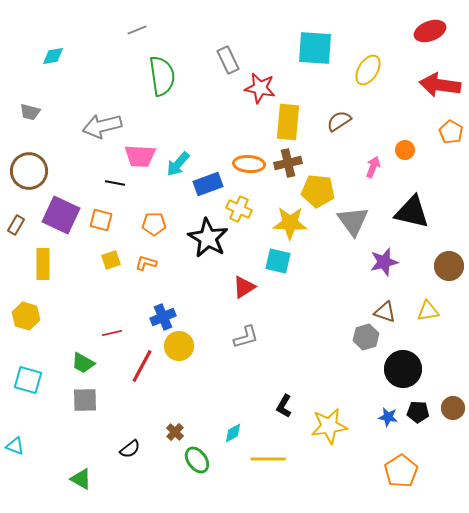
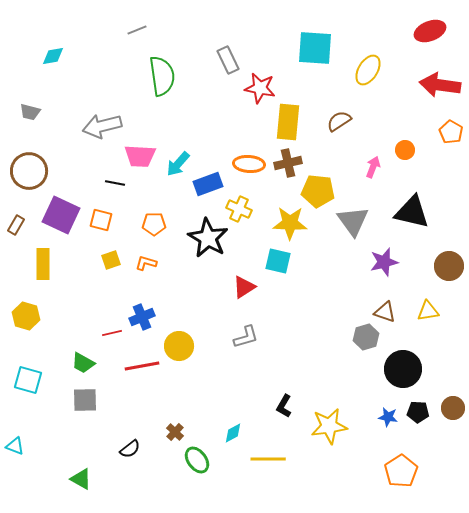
blue cross at (163, 317): moved 21 px left
red line at (142, 366): rotated 52 degrees clockwise
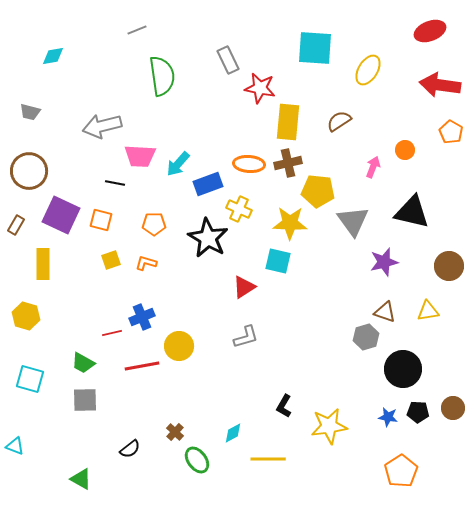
cyan square at (28, 380): moved 2 px right, 1 px up
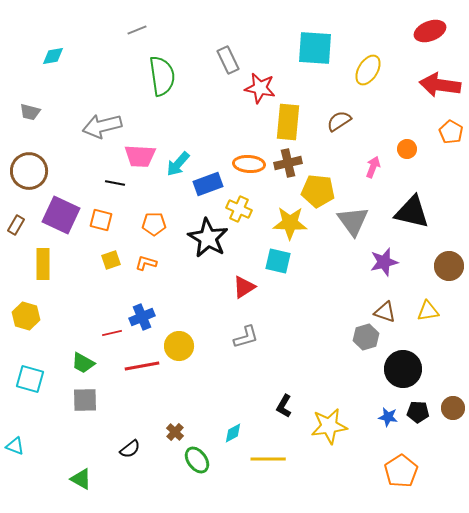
orange circle at (405, 150): moved 2 px right, 1 px up
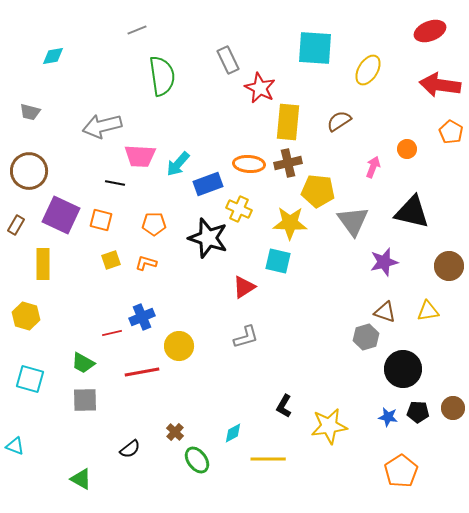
red star at (260, 88): rotated 16 degrees clockwise
black star at (208, 238): rotated 12 degrees counterclockwise
red line at (142, 366): moved 6 px down
